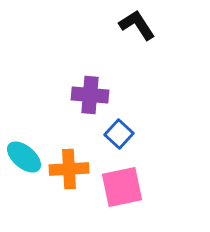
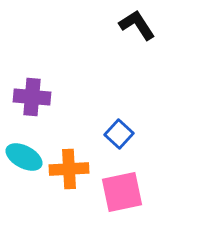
purple cross: moved 58 px left, 2 px down
cyan ellipse: rotated 12 degrees counterclockwise
pink square: moved 5 px down
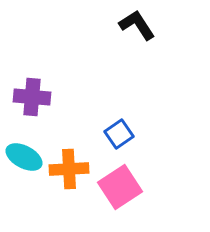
blue square: rotated 12 degrees clockwise
pink square: moved 2 px left, 5 px up; rotated 21 degrees counterclockwise
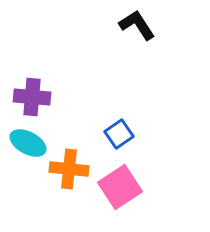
cyan ellipse: moved 4 px right, 14 px up
orange cross: rotated 9 degrees clockwise
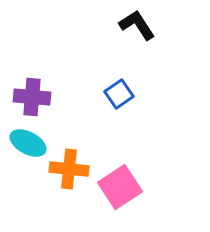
blue square: moved 40 px up
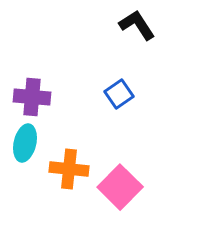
cyan ellipse: moved 3 px left; rotated 75 degrees clockwise
pink square: rotated 12 degrees counterclockwise
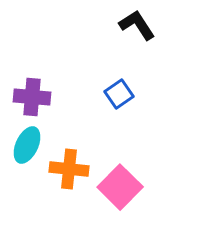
cyan ellipse: moved 2 px right, 2 px down; rotated 12 degrees clockwise
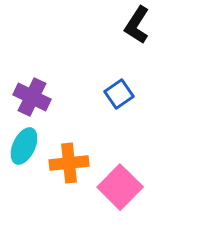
black L-shape: rotated 114 degrees counterclockwise
purple cross: rotated 21 degrees clockwise
cyan ellipse: moved 3 px left, 1 px down
orange cross: moved 6 px up; rotated 12 degrees counterclockwise
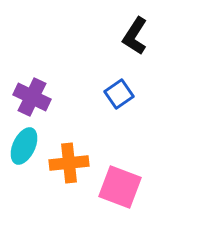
black L-shape: moved 2 px left, 11 px down
pink square: rotated 24 degrees counterclockwise
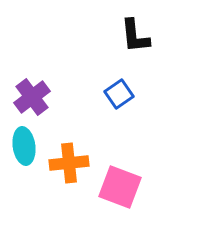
black L-shape: rotated 39 degrees counterclockwise
purple cross: rotated 27 degrees clockwise
cyan ellipse: rotated 33 degrees counterclockwise
